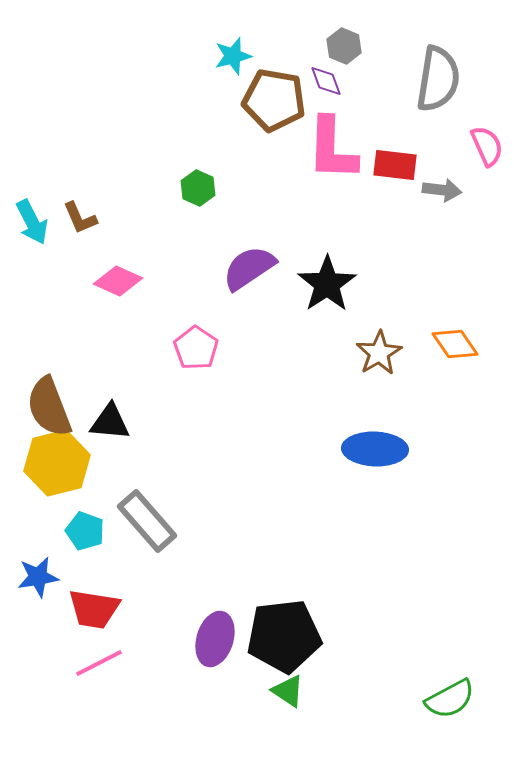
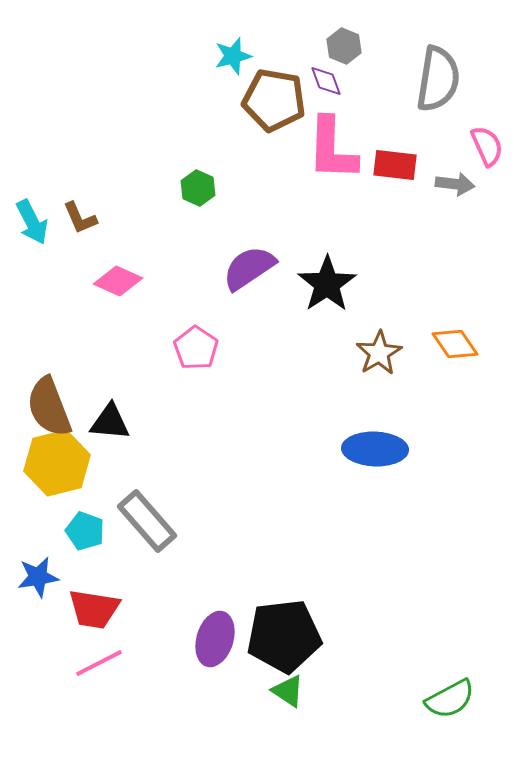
gray arrow: moved 13 px right, 6 px up
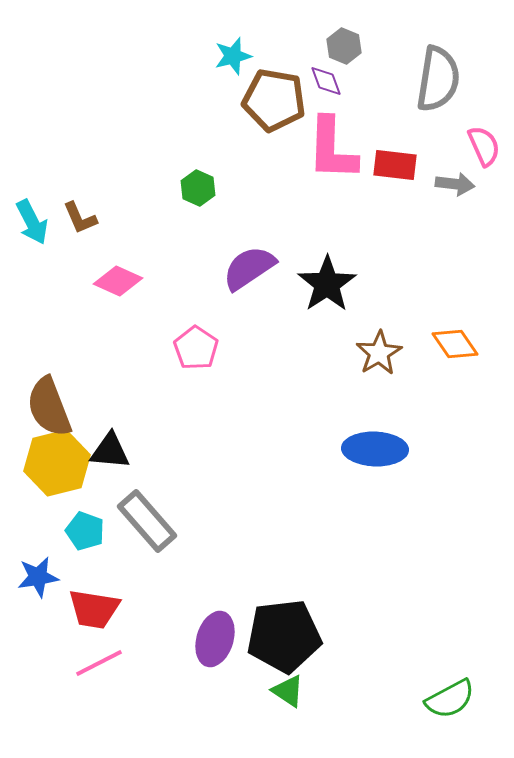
pink semicircle: moved 3 px left
black triangle: moved 29 px down
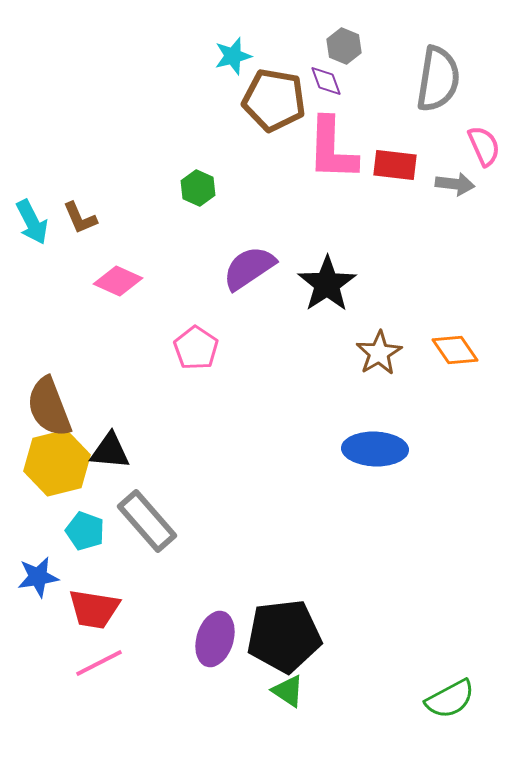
orange diamond: moved 6 px down
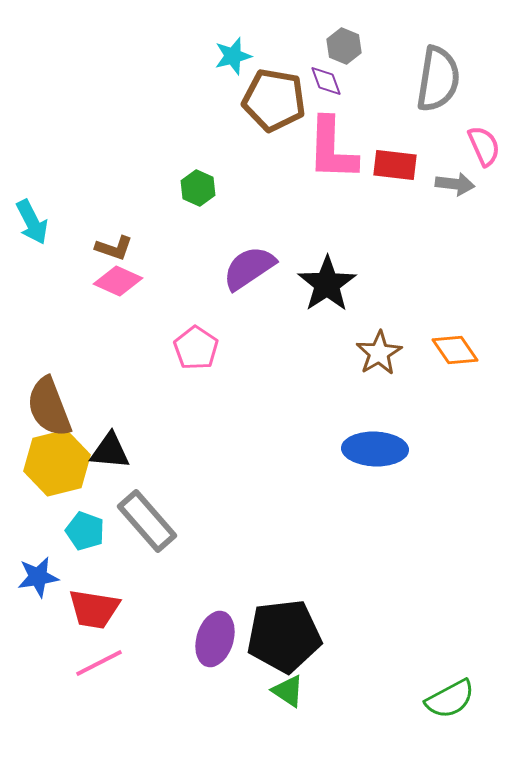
brown L-shape: moved 34 px right, 30 px down; rotated 48 degrees counterclockwise
